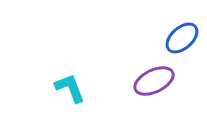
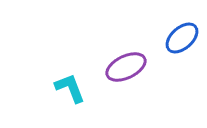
purple ellipse: moved 28 px left, 14 px up
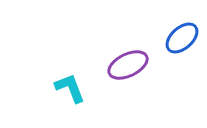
purple ellipse: moved 2 px right, 2 px up
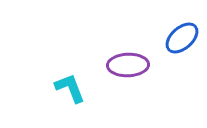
purple ellipse: rotated 24 degrees clockwise
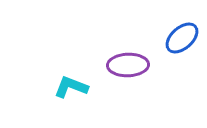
cyan L-shape: moved 1 px right, 1 px up; rotated 48 degrees counterclockwise
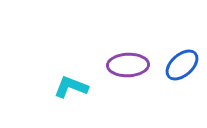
blue ellipse: moved 27 px down
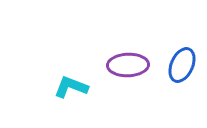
blue ellipse: rotated 24 degrees counterclockwise
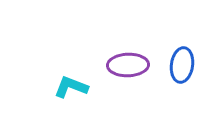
blue ellipse: rotated 16 degrees counterclockwise
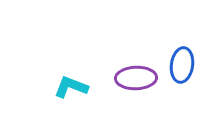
purple ellipse: moved 8 px right, 13 px down
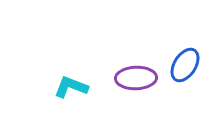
blue ellipse: moved 3 px right; rotated 24 degrees clockwise
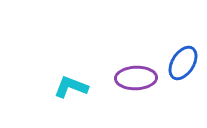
blue ellipse: moved 2 px left, 2 px up
